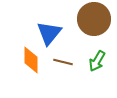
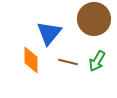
brown line: moved 5 px right
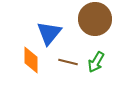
brown circle: moved 1 px right
green arrow: moved 1 px left, 1 px down
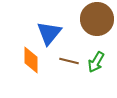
brown circle: moved 2 px right
brown line: moved 1 px right, 1 px up
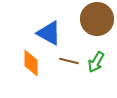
blue triangle: rotated 40 degrees counterclockwise
orange diamond: moved 3 px down
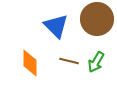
blue triangle: moved 7 px right, 7 px up; rotated 16 degrees clockwise
orange diamond: moved 1 px left
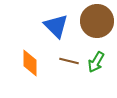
brown circle: moved 2 px down
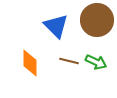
brown circle: moved 1 px up
green arrow: rotated 95 degrees counterclockwise
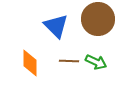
brown circle: moved 1 px right, 1 px up
brown line: rotated 12 degrees counterclockwise
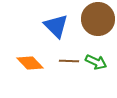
orange diamond: rotated 44 degrees counterclockwise
